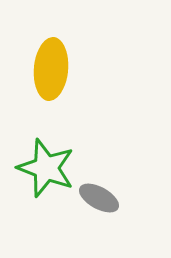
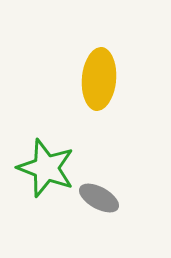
yellow ellipse: moved 48 px right, 10 px down
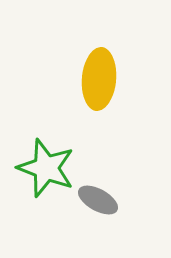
gray ellipse: moved 1 px left, 2 px down
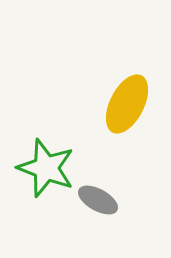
yellow ellipse: moved 28 px right, 25 px down; rotated 22 degrees clockwise
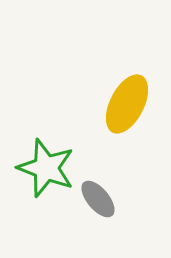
gray ellipse: moved 1 px up; rotated 21 degrees clockwise
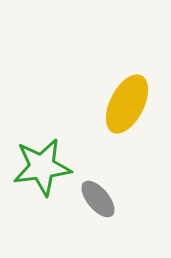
green star: moved 4 px left, 1 px up; rotated 28 degrees counterclockwise
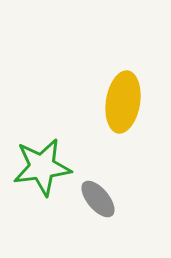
yellow ellipse: moved 4 px left, 2 px up; rotated 18 degrees counterclockwise
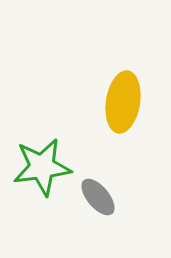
gray ellipse: moved 2 px up
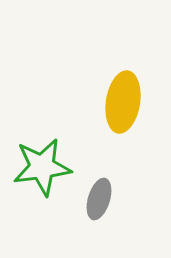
gray ellipse: moved 1 px right, 2 px down; rotated 57 degrees clockwise
